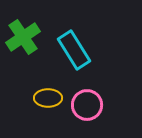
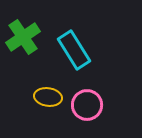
yellow ellipse: moved 1 px up; rotated 8 degrees clockwise
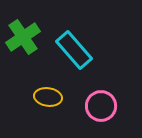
cyan rectangle: rotated 9 degrees counterclockwise
pink circle: moved 14 px right, 1 px down
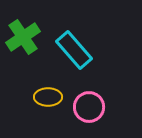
yellow ellipse: rotated 8 degrees counterclockwise
pink circle: moved 12 px left, 1 px down
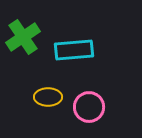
cyan rectangle: rotated 54 degrees counterclockwise
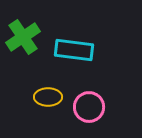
cyan rectangle: rotated 12 degrees clockwise
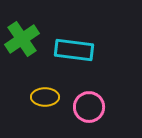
green cross: moved 1 px left, 2 px down
yellow ellipse: moved 3 px left
